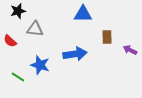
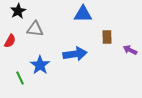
black star: rotated 14 degrees counterclockwise
red semicircle: rotated 104 degrees counterclockwise
blue star: rotated 18 degrees clockwise
green line: moved 2 px right, 1 px down; rotated 32 degrees clockwise
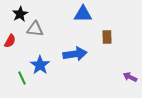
black star: moved 2 px right, 3 px down
purple arrow: moved 27 px down
green line: moved 2 px right
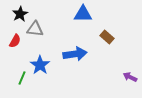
brown rectangle: rotated 48 degrees counterclockwise
red semicircle: moved 5 px right
green line: rotated 48 degrees clockwise
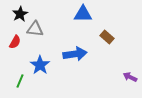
red semicircle: moved 1 px down
green line: moved 2 px left, 3 px down
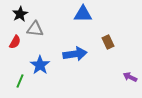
brown rectangle: moved 1 px right, 5 px down; rotated 24 degrees clockwise
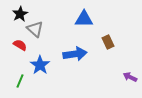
blue triangle: moved 1 px right, 5 px down
gray triangle: rotated 36 degrees clockwise
red semicircle: moved 5 px right, 3 px down; rotated 88 degrees counterclockwise
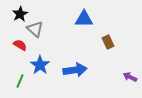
blue arrow: moved 16 px down
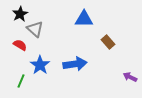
brown rectangle: rotated 16 degrees counterclockwise
blue arrow: moved 6 px up
green line: moved 1 px right
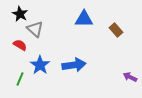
black star: rotated 14 degrees counterclockwise
brown rectangle: moved 8 px right, 12 px up
blue arrow: moved 1 px left, 1 px down
green line: moved 1 px left, 2 px up
